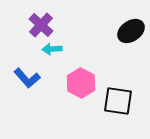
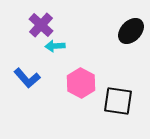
black ellipse: rotated 12 degrees counterclockwise
cyan arrow: moved 3 px right, 3 px up
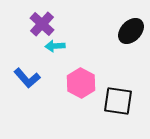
purple cross: moved 1 px right, 1 px up
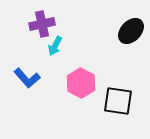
purple cross: rotated 35 degrees clockwise
cyan arrow: rotated 60 degrees counterclockwise
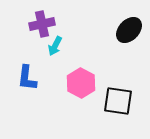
black ellipse: moved 2 px left, 1 px up
blue L-shape: rotated 48 degrees clockwise
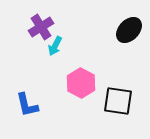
purple cross: moved 1 px left, 3 px down; rotated 20 degrees counterclockwise
blue L-shape: moved 27 px down; rotated 20 degrees counterclockwise
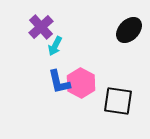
purple cross: rotated 10 degrees counterclockwise
blue L-shape: moved 32 px right, 23 px up
